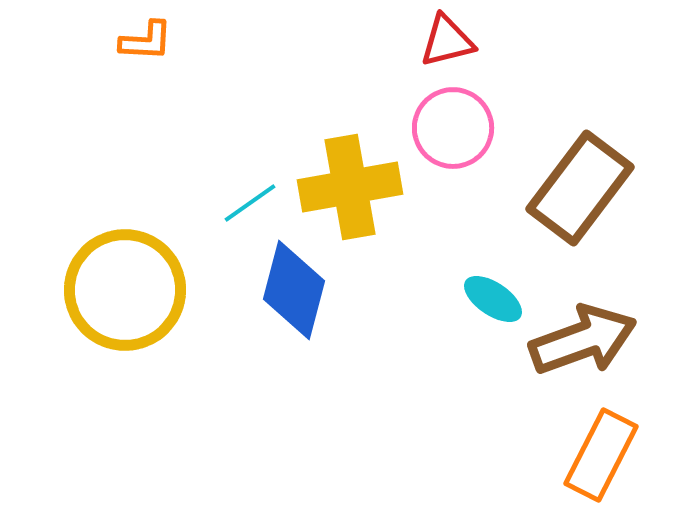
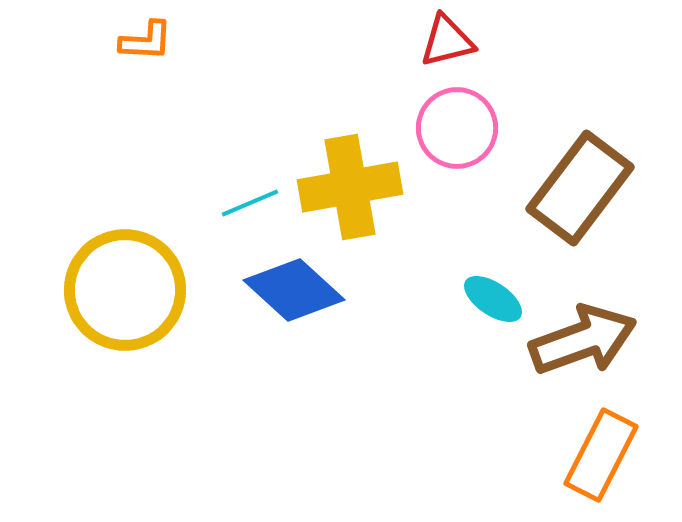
pink circle: moved 4 px right
cyan line: rotated 12 degrees clockwise
blue diamond: rotated 62 degrees counterclockwise
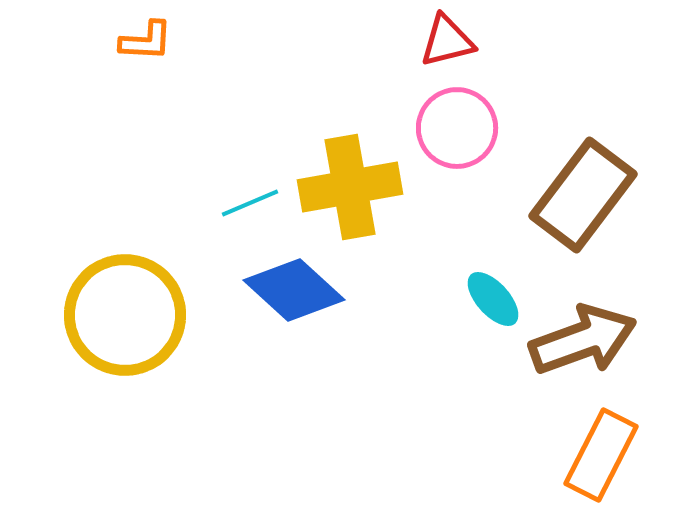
brown rectangle: moved 3 px right, 7 px down
yellow circle: moved 25 px down
cyan ellipse: rotated 14 degrees clockwise
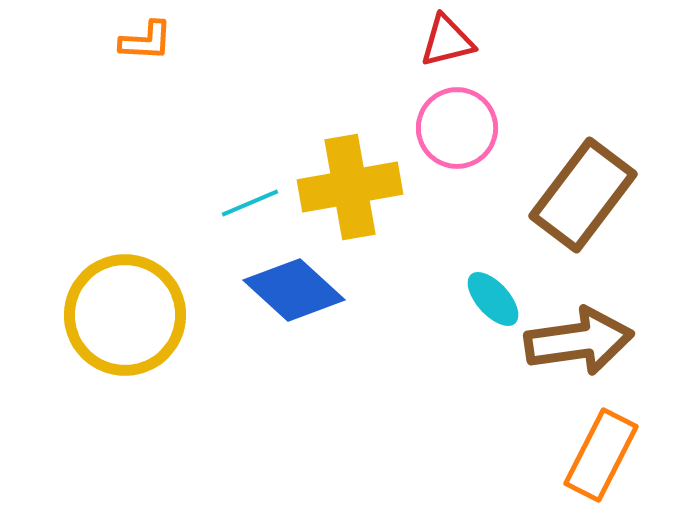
brown arrow: moved 4 px left, 1 px down; rotated 12 degrees clockwise
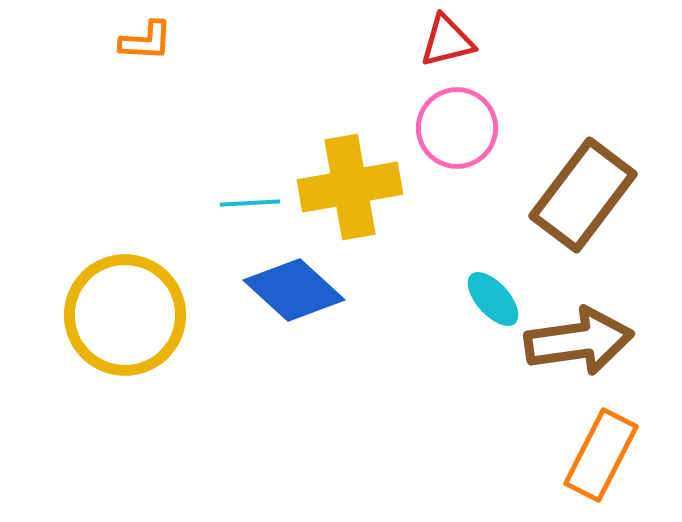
cyan line: rotated 20 degrees clockwise
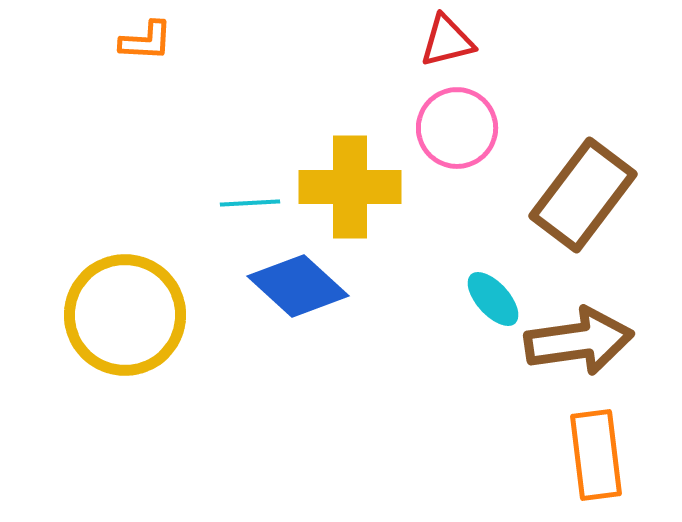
yellow cross: rotated 10 degrees clockwise
blue diamond: moved 4 px right, 4 px up
orange rectangle: moved 5 px left; rotated 34 degrees counterclockwise
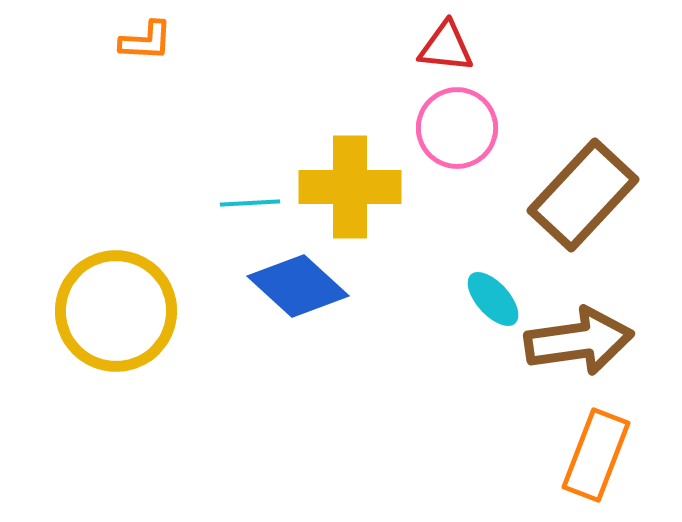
red triangle: moved 1 px left, 6 px down; rotated 20 degrees clockwise
brown rectangle: rotated 6 degrees clockwise
yellow circle: moved 9 px left, 4 px up
orange rectangle: rotated 28 degrees clockwise
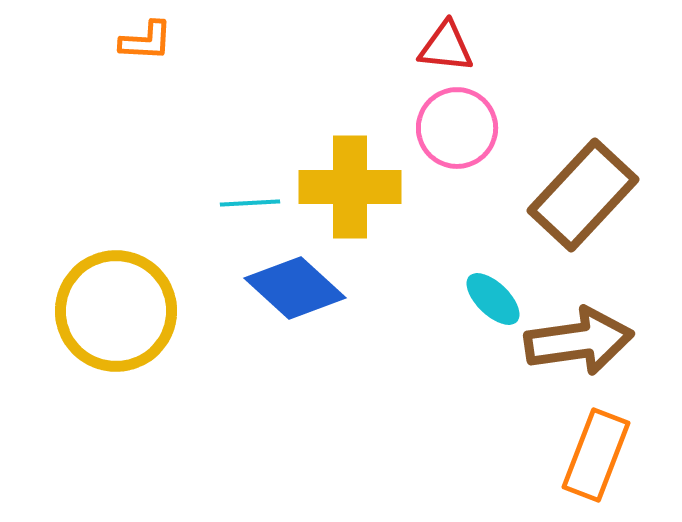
blue diamond: moved 3 px left, 2 px down
cyan ellipse: rotated 4 degrees counterclockwise
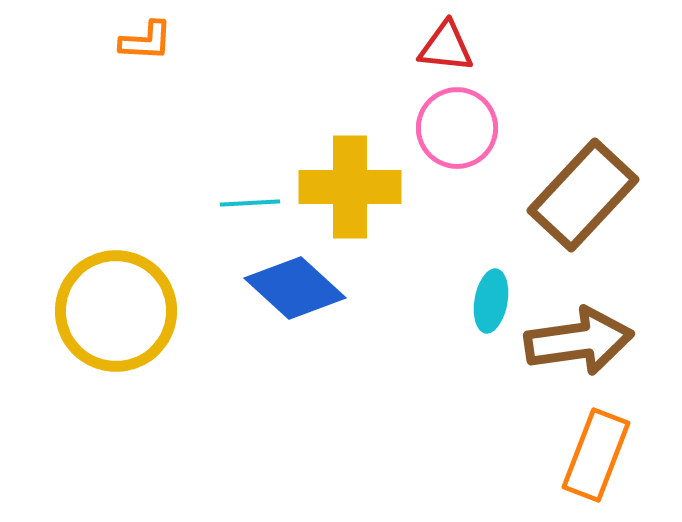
cyan ellipse: moved 2 px left, 2 px down; rotated 56 degrees clockwise
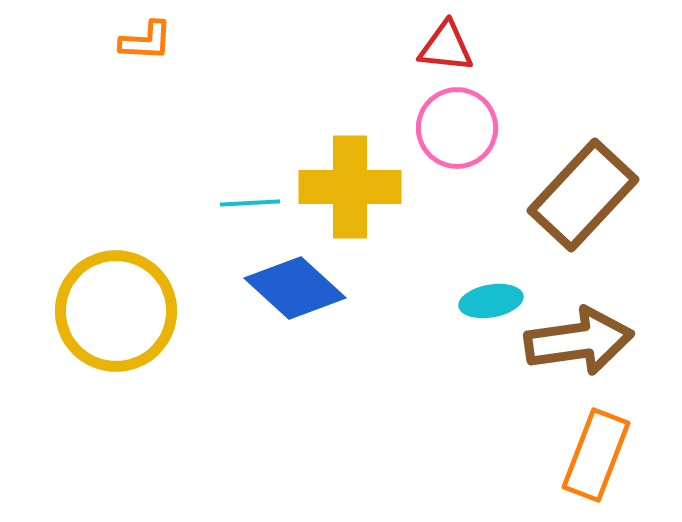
cyan ellipse: rotated 70 degrees clockwise
